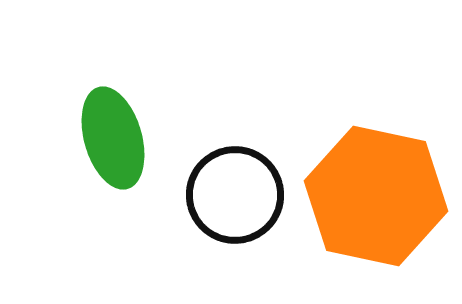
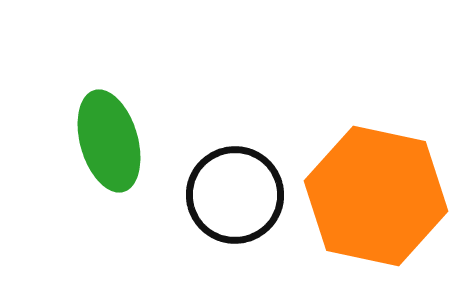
green ellipse: moved 4 px left, 3 px down
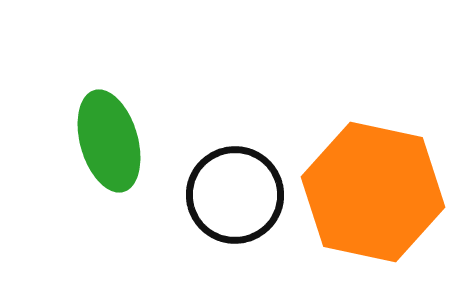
orange hexagon: moved 3 px left, 4 px up
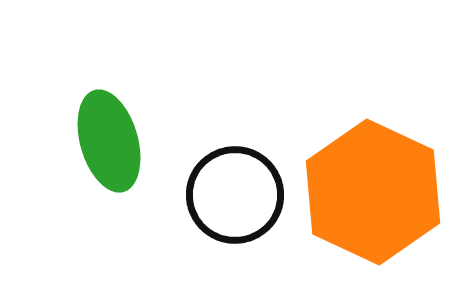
orange hexagon: rotated 13 degrees clockwise
